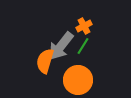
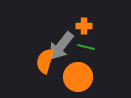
orange cross: rotated 28 degrees clockwise
green line: moved 3 px right, 1 px down; rotated 72 degrees clockwise
orange circle: moved 3 px up
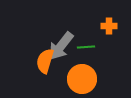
orange cross: moved 25 px right
green line: rotated 18 degrees counterclockwise
orange circle: moved 4 px right, 2 px down
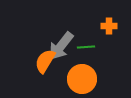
orange semicircle: rotated 15 degrees clockwise
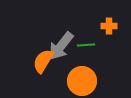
green line: moved 2 px up
orange semicircle: moved 2 px left
orange circle: moved 2 px down
